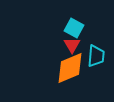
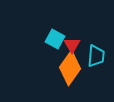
cyan square: moved 19 px left, 11 px down
orange diamond: rotated 32 degrees counterclockwise
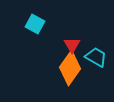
cyan square: moved 20 px left, 15 px up
cyan trapezoid: moved 1 px down; rotated 65 degrees counterclockwise
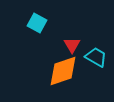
cyan square: moved 2 px right, 1 px up
orange diamond: moved 7 px left, 3 px down; rotated 36 degrees clockwise
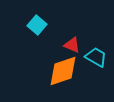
cyan square: moved 2 px down; rotated 12 degrees clockwise
red triangle: rotated 36 degrees counterclockwise
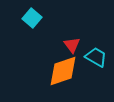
cyan square: moved 5 px left, 7 px up
red triangle: rotated 30 degrees clockwise
